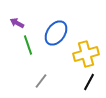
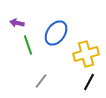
purple arrow: rotated 16 degrees counterclockwise
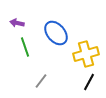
blue ellipse: rotated 75 degrees counterclockwise
green line: moved 3 px left, 2 px down
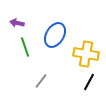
blue ellipse: moved 1 px left, 2 px down; rotated 70 degrees clockwise
yellow cross: rotated 25 degrees clockwise
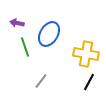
blue ellipse: moved 6 px left, 1 px up
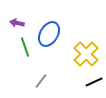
yellow cross: rotated 35 degrees clockwise
black line: moved 5 px right; rotated 36 degrees clockwise
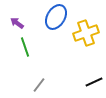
purple arrow: rotated 24 degrees clockwise
blue ellipse: moved 7 px right, 17 px up
yellow cross: moved 21 px up; rotated 25 degrees clockwise
gray line: moved 2 px left, 4 px down
